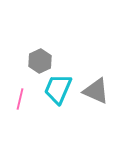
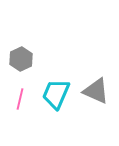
gray hexagon: moved 19 px left, 2 px up
cyan trapezoid: moved 2 px left, 5 px down
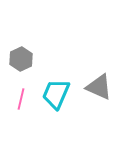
gray triangle: moved 3 px right, 4 px up
pink line: moved 1 px right
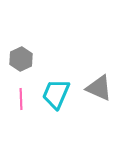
gray triangle: moved 1 px down
pink line: rotated 15 degrees counterclockwise
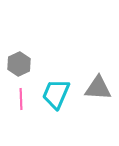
gray hexagon: moved 2 px left, 5 px down
gray triangle: moved 1 px left; rotated 20 degrees counterclockwise
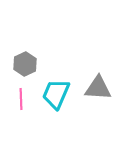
gray hexagon: moved 6 px right
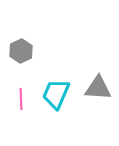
gray hexagon: moved 4 px left, 13 px up
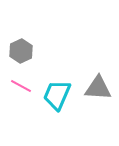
cyan trapezoid: moved 1 px right, 1 px down
pink line: moved 13 px up; rotated 60 degrees counterclockwise
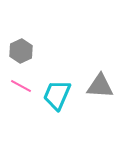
gray triangle: moved 2 px right, 2 px up
